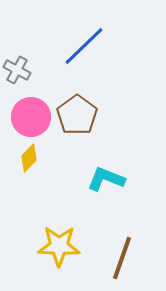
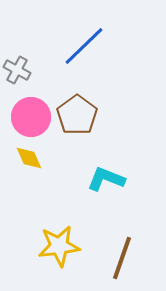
yellow diamond: rotated 68 degrees counterclockwise
yellow star: rotated 9 degrees counterclockwise
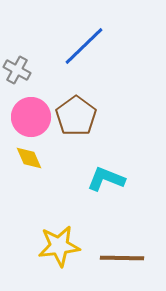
brown pentagon: moved 1 px left, 1 px down
brown line: rotated 72 degrees clockwise
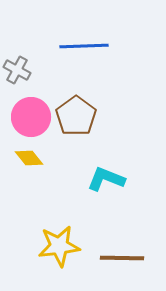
blue line: rotated 42 degrees clockwise
yellow diamond: rotated 16 degrees counterclockwise
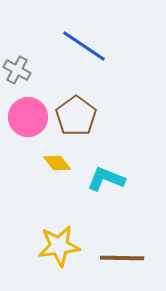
blue line: rotated 36 degrees clockwise
pink circle: moved 3 px left
yellow diamond: moved 28 px right, 5 px down
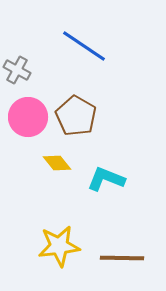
brown pentagon: rotated 6 degrees counterclockwise
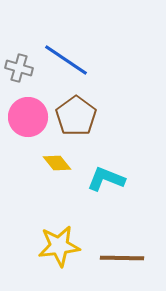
blue line: moved 18 px left, 14 px down
gray cross: moved 2 px right, 2 px up; rotated 12 degrees counterclockwise
brown pentagon: rotated 6 degrees clockwise
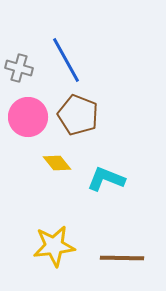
blue line: rotated 27 degrees clockwise
brown pentagon: moved 2 px right, 1 px up; rotated 15 degrees counterclockwise
yellow star: moved 5 px left
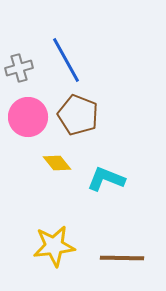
gray cross: rotated 32 degrees counterclockwise
